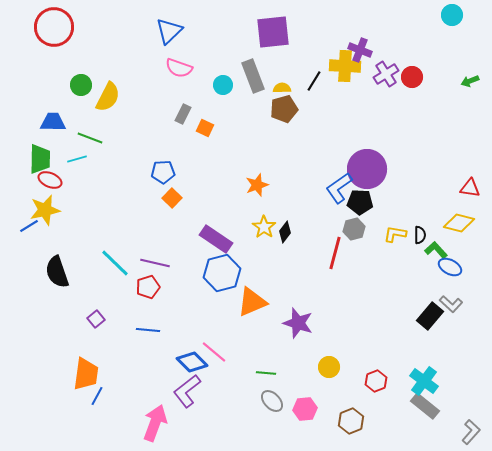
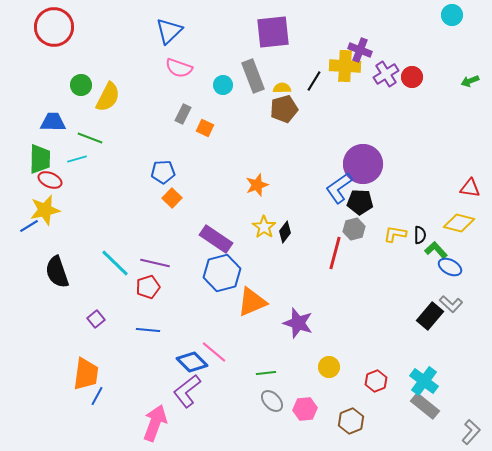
purple circle at (367, 169): moved 4 px left, 5 px up
green line at (266, 373): rotated 12 degrees counterclockwise
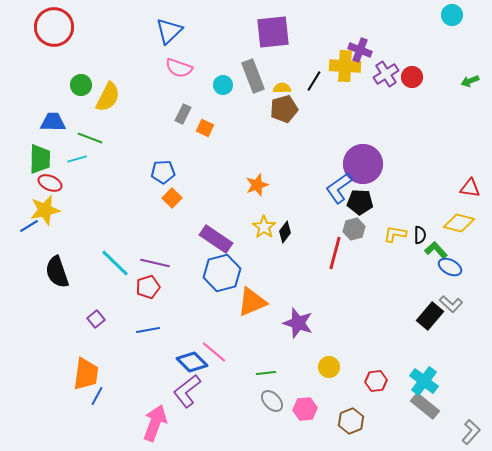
red ellipse at (50, 180): moved 3 px down
blue line at (148, 330): rotated 15 degrees counterclockwise
red hexagon at (376, 381): rotated 15 degrees clockwise
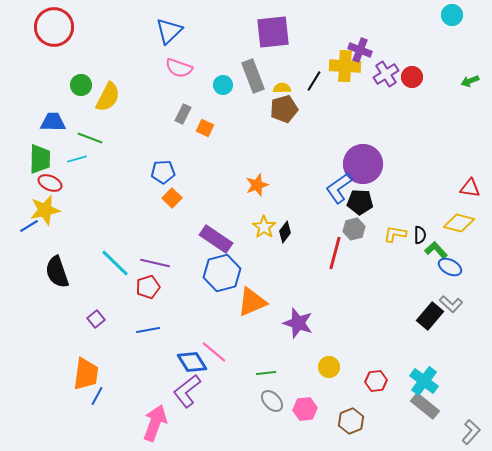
blue diamond at (192, 362): rotated 12 degrees clockwise
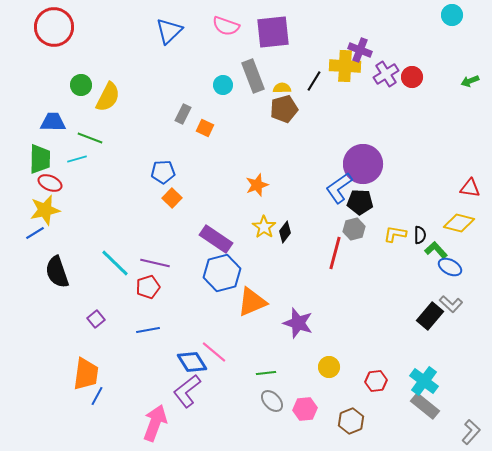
pink semicircle at (179, 68): moved 47 px right, 42 px up
blue line at (29, 226): moved 6 px right, 7 px down
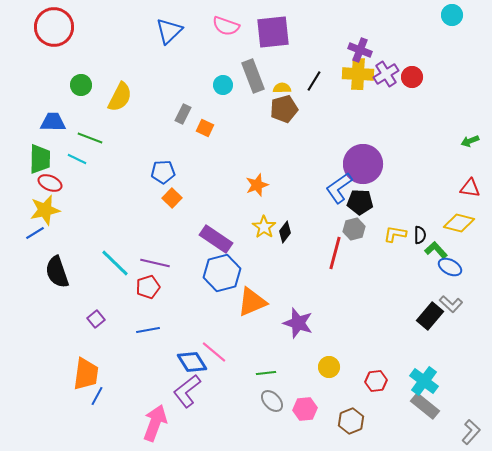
yellow cross at (345, 66): moved 13 px right, 8 px down
green arrow at (470, 81): moved 60 px down
yellow semicircle at (108, 97): moved 12 px right
cyan line at (77, 159): rotated 42 degrees clockwise
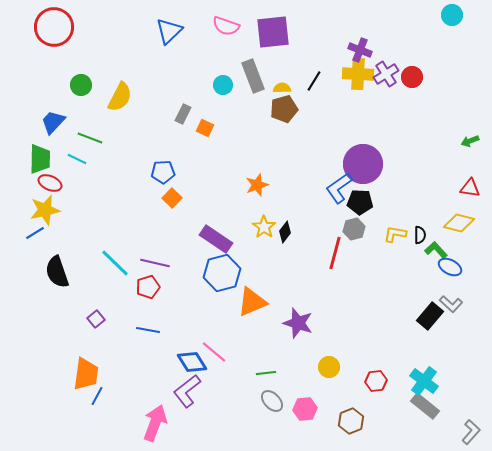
blue trapezoid at (53, 122): rotated 48 degrees counterclockwise
blue line at (148, 330): rotated 20 degrees clockwise
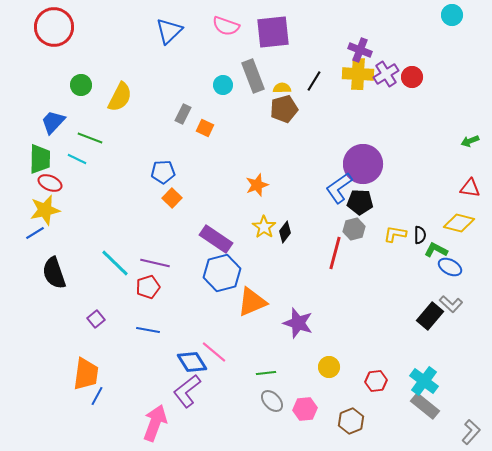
green L-shape at (436, 250): rotated 20 degrees counterclockwise
black semicircle at (57, 272): moved 3 px left, 1 px down
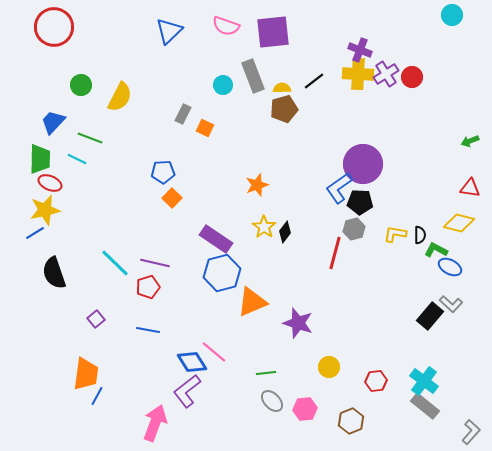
black line at (314, 81): rotated 20 degrees clockwise
